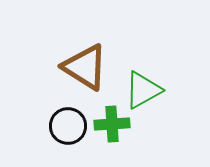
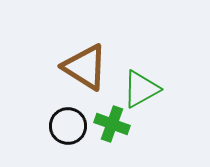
green triangle: moved 2 px left, 1 px up
green cross: rotated 24 degrees clockwise
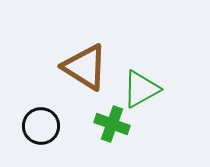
black circle: moved 27 px left
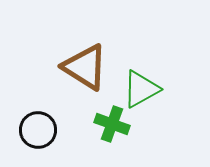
black circle: moved 3 px left, 4 px down
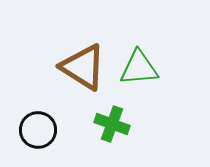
brown triangle: moved 2 px left
green triangle: moved 2 px left, 21 px up; rotated 24 degrees clockwise
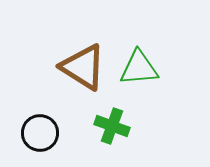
green cross: moved 2 px down
black circle: moved 2 px right, 3 px down
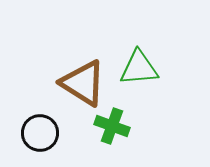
brown triangle: moved 16 px down
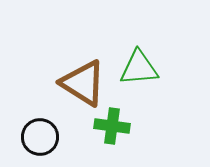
green cross: rotated 12 degrees counterclockwise
black circle: moved 4 px down
